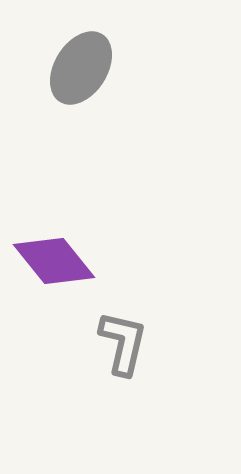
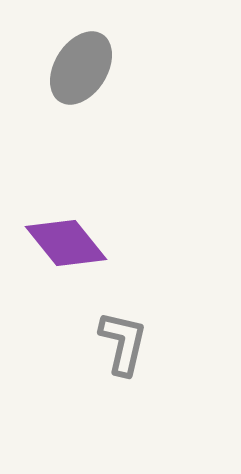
purple diamond: moved 12 px right, 18 px up
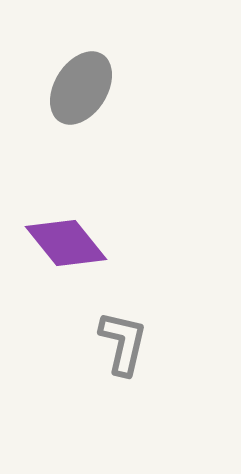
gray ellipse: moved 20 px down
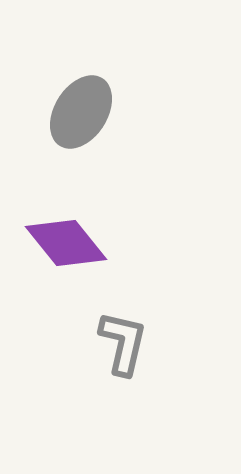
gray ellipse: moved 24 px down
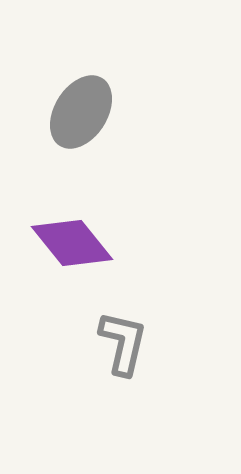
purple diamond: moved 6 px right
